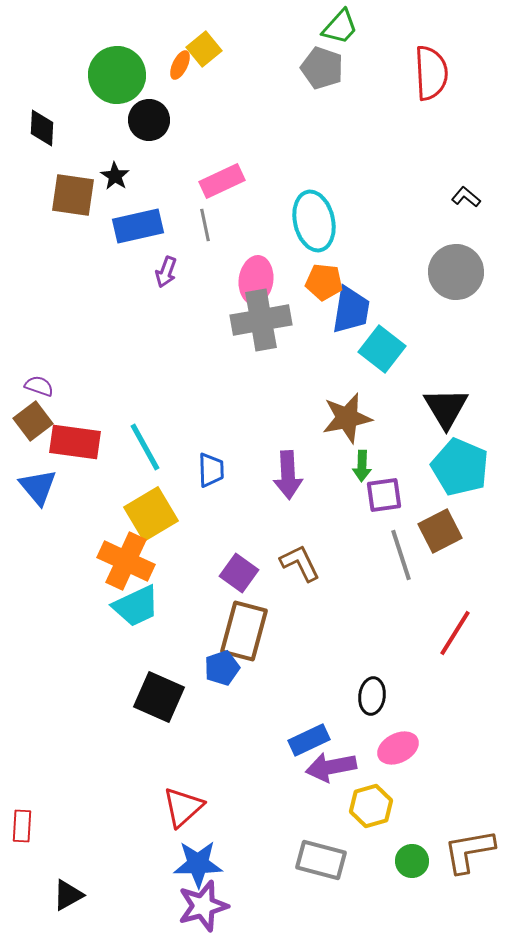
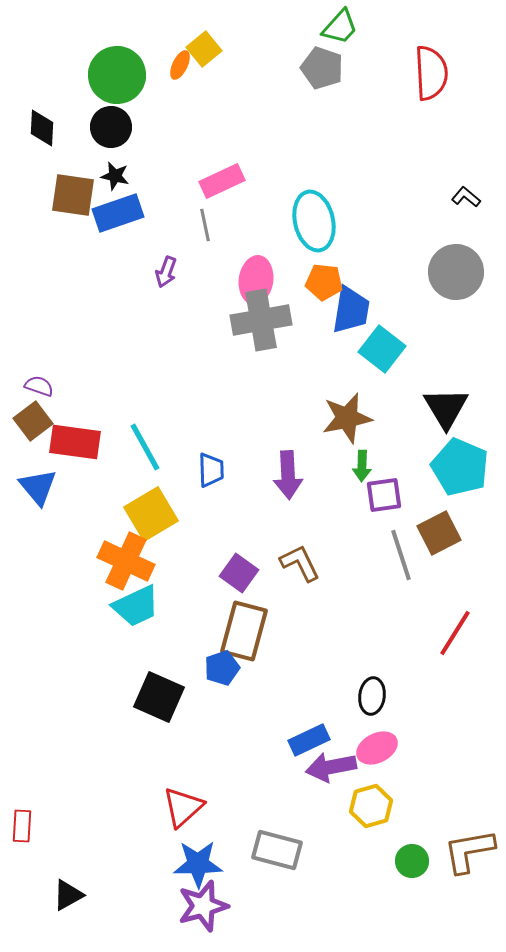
black circle at (149, 120): moved 38 px left, 7 px down
black star at (115, 176): rotated 20 degrees counterclockwise
blue rectangle at (138, 226): moved 20 px left, 13 px up; rotated 6 degrees counterclockwise
brown square at (440, 531): moved 1 px left, 2 px down
pink ellipse at (398, 748): moved 21 px left
gray rectangle at (321, 860): moved 44 px left, 10 px up
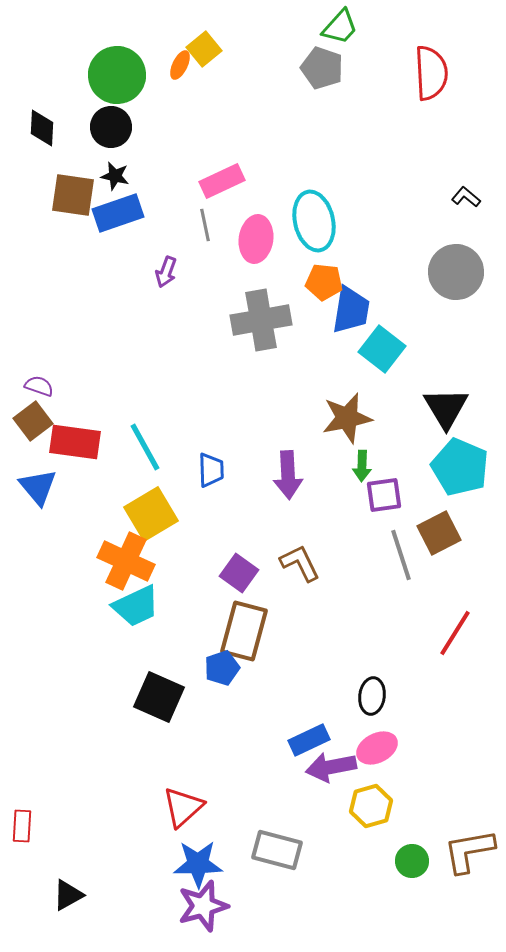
pink ellipse at (256, 280): moved 41 px up
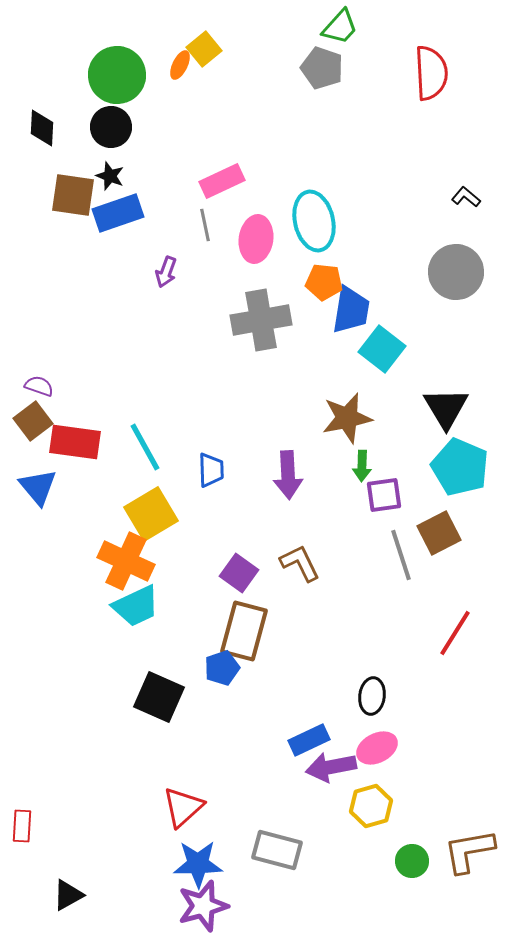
black star at (115, 176): moved 5 px left; rotated 8 degrees clockwise
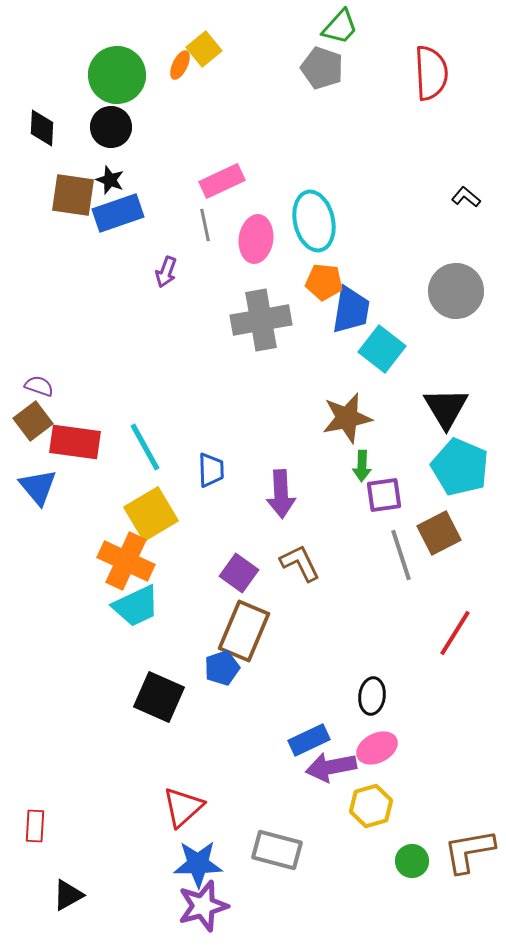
black star at (110, 176): moved 4 px down
gray circle at (456, 272): moved 19 px down
purple arrow at (288, 475): moved 7 px left, 19 px down
brown rectangle at (244, 631): rotated 8 degrees clockwise
red rectangle at (22, 826): moved 13 px right
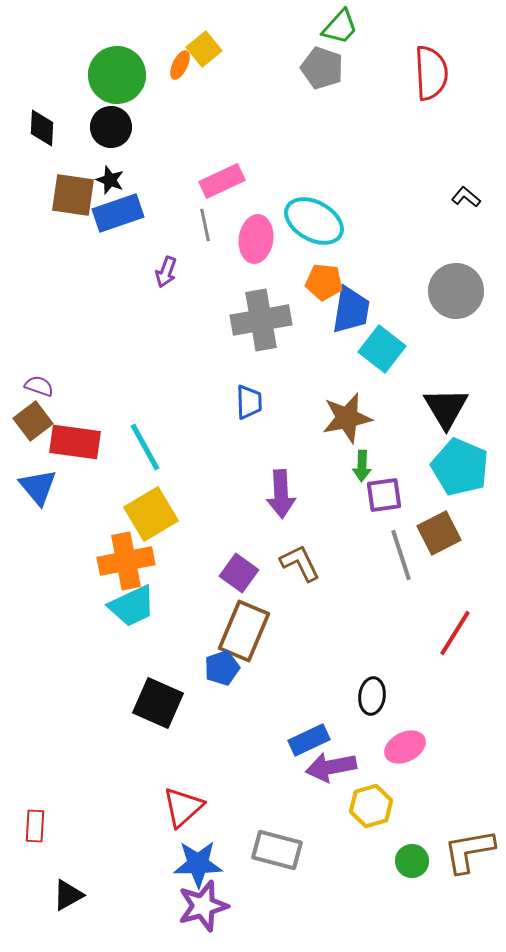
cyan ellipse at (314, 221): rotated 48 degrees counterclockwise
blue trapezoid at (211, 470): moved 38 px right, 68 px up
orange cross at (126, 561): rotated 36 degrees counterclockwise
cyan trapezoid at (136, 606): moved 4 px left
black square at (159, 697): moved 1 px left, 6 px down
pink ellipse at (377, 748): moved 28 px right, 1 px up
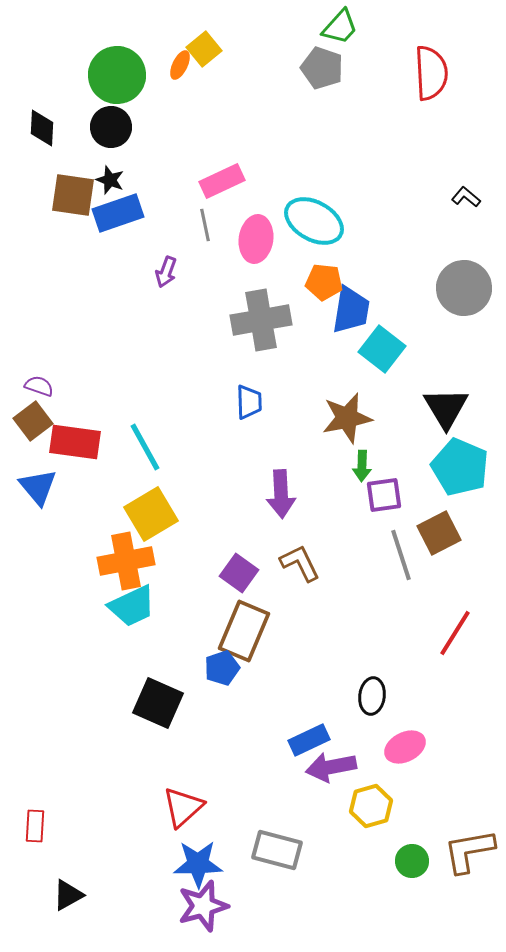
gray circle at (456, 291): moved 8 px right, 3 px up
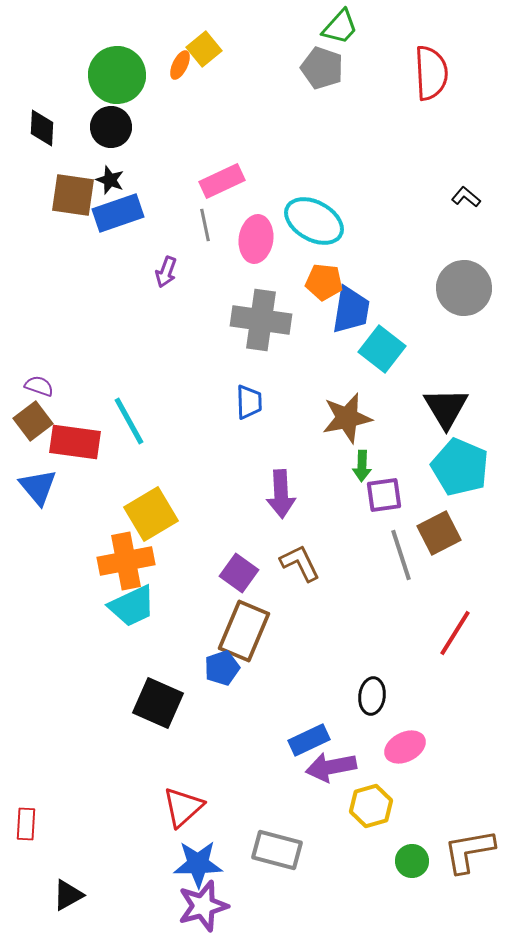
gray cross at (261, 320): rotated 18 degrees clockwise
cyan line at (145, 447): moved 16 px left, 26 px up
red rectangle at (35, 826): moved 9 px left, 2 px up
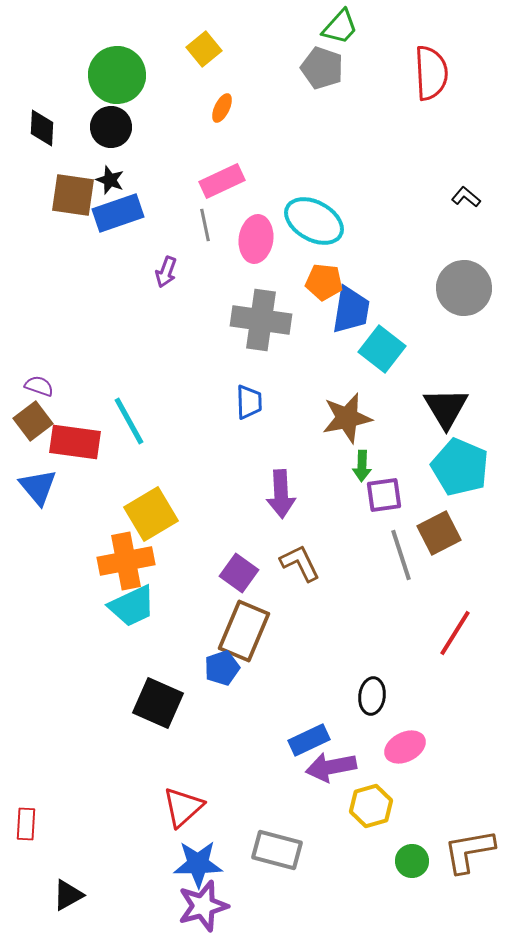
orange ellipse at (180, 65): moved 42 px right, 43 px down
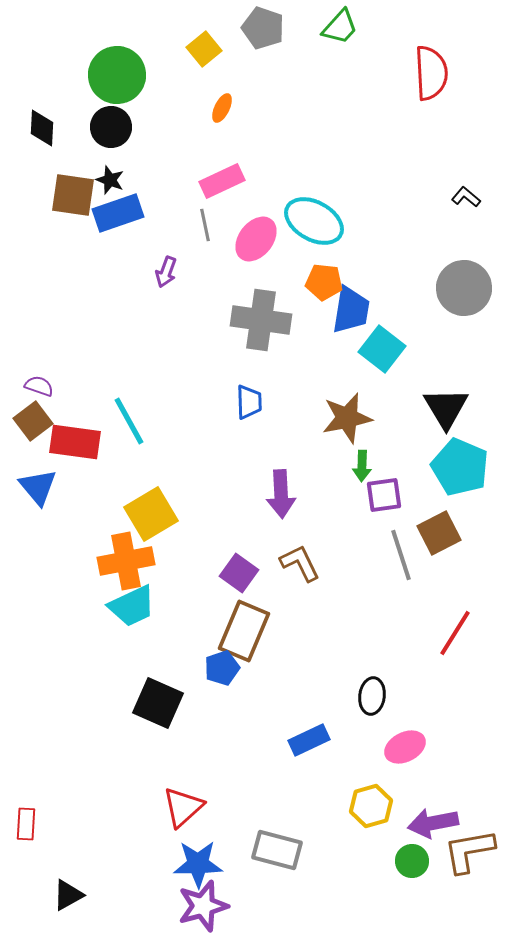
gray pentagon at (322, 68): moved 59 px left, 40 px up
pink ellipse at (256, 239): rotated 30 degrees clockwise
purple arrow at (331, 767): moved 102 px right, 56 px down
